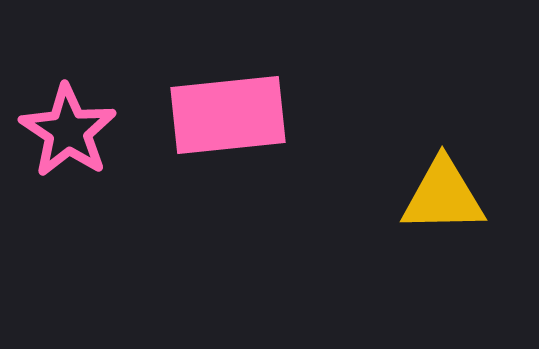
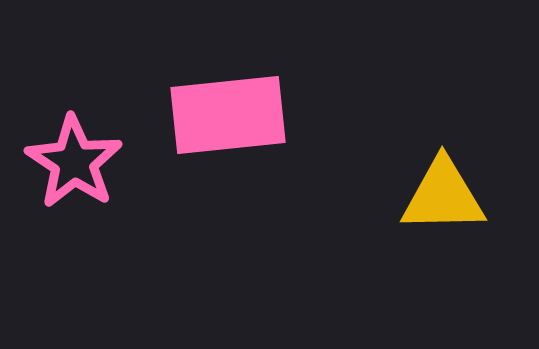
pink star: moved 6 px right, 31 px down
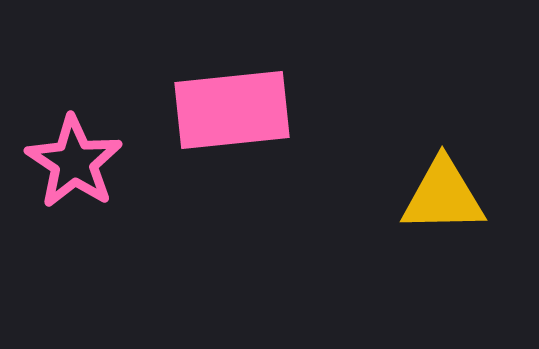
pink rectangle: moved 4 px right, 5 px up
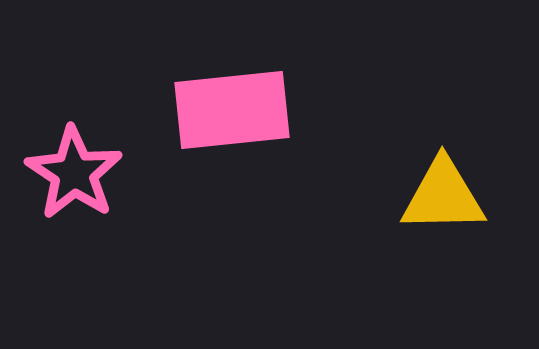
pink star: moved 11 px down
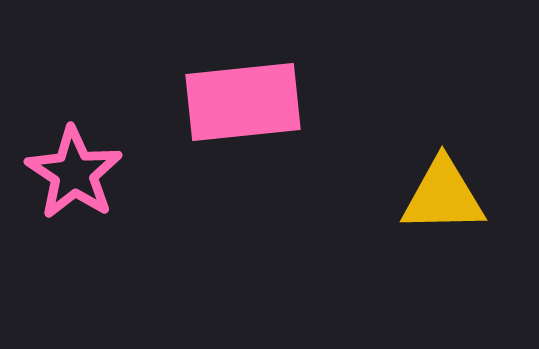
pink rectangle: moved 11 px right, 8 px up
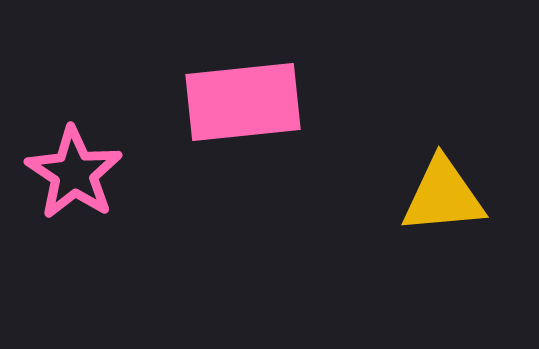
yellow triangle: rotated 4 degrees counterclockwise
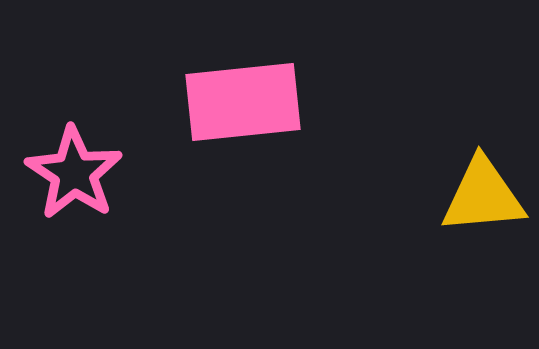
yellow triangle: moved 40 px right
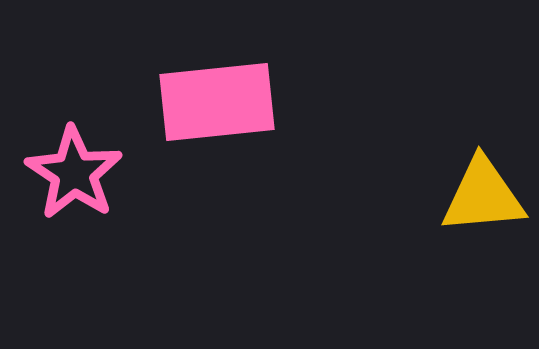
pink rectangle: moved 26 px left
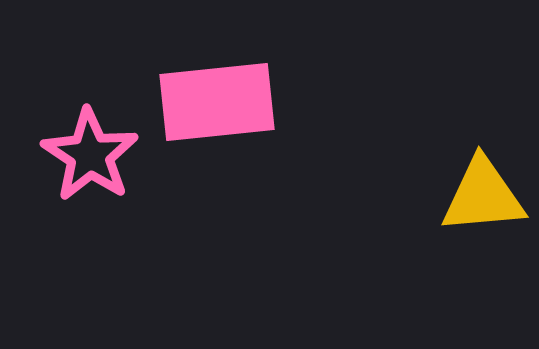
pink star: moved 16 px right, 18 px up
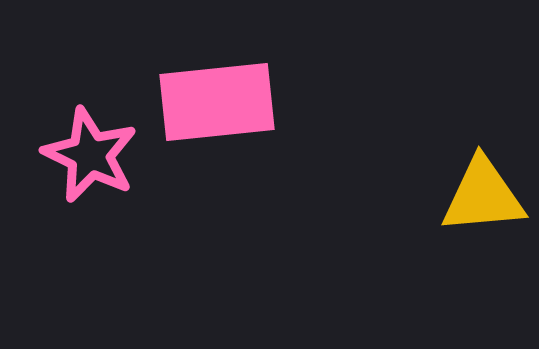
pink star: rotated 8 degrees counterclockwise
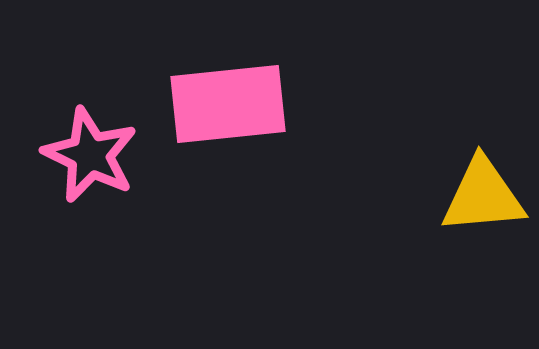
pink rectangle: moved 11 px right, 2 px down
